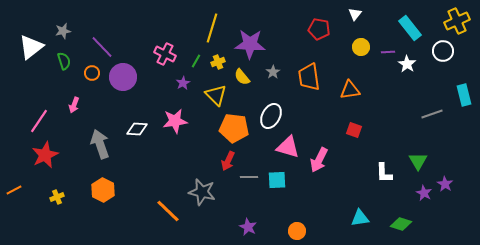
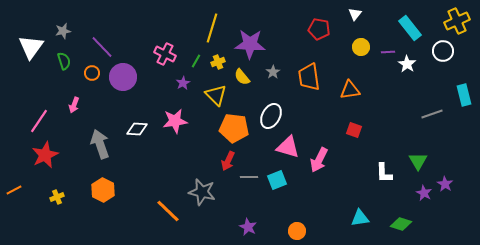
white triangle at (31, 47): rotated 16 degrees counterclockwise
cyan square at (277, 180): rotated 18 degrees counterclockwise
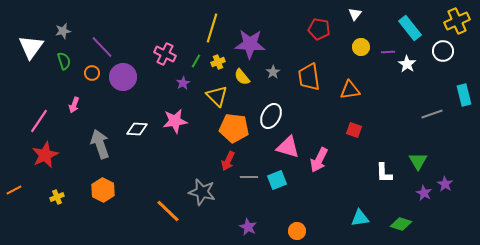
yellow triangle at (216, 95): moved 1 px right, 1 px down
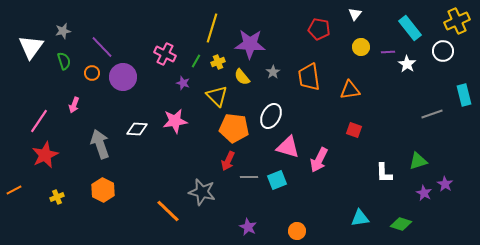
purple star at (183, 83): rotated 24 degrees counterclockwise
green triangle at (418, 161): rotated 42 degrees clockwise
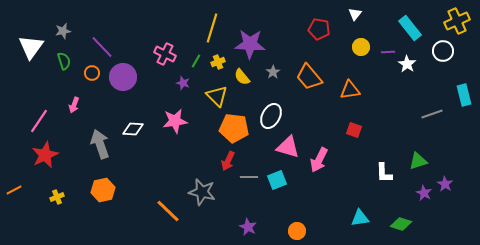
orange trapezoid at (309, 77): rotated 32 degrees counterclockwise
white diamond at (137, 129): moved 4 px left
orange hexagon at (103, 190): rotated 20 degrees clockwise
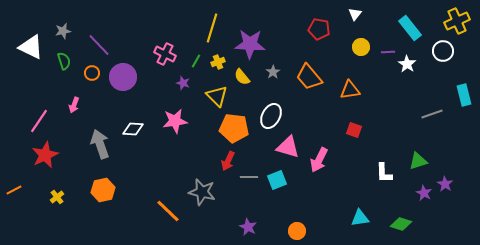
white triangle at (31, 47): rotated 40 degrees counterclockwise
purple line at (102, 47): moved 3 px left, 2 px up
yellow cross at (57, 197): rotated 16 degrees counterclockwise
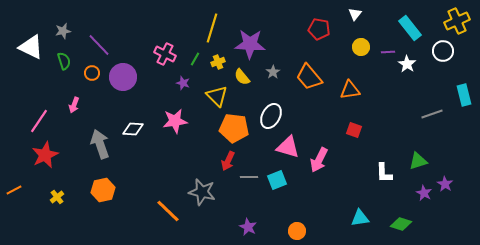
green line at (196, 61): moved 1 px left, 2 px up
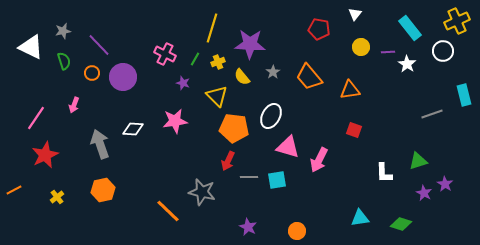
pink line at (39, 121): moved 3 px left, 3 px up
cyan square at (277, 180): rotated 12 degrees clockwise
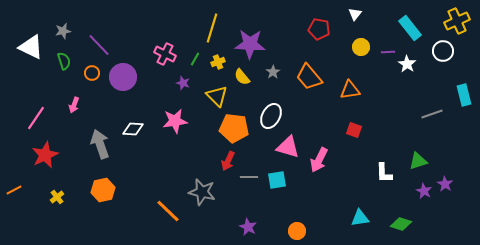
purple star at (424, 193): moved 2 px up
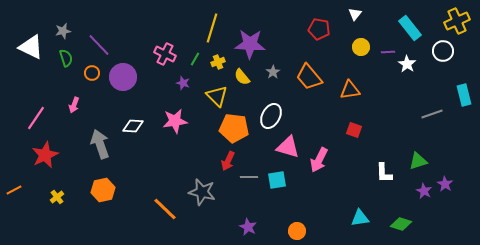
green semicircle at (64, 61): moved 2 px right, 3 px up
white diamond at (133, 129): moved 3 px up
orange line at (168, 211): moved 3 px left, 2 px up
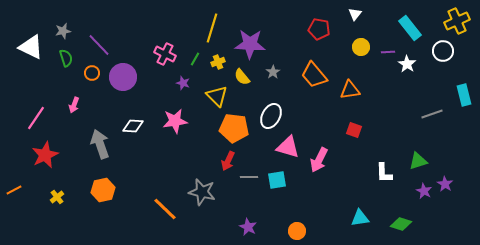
orange trapezoid at (309, 77): moved 5 px right, 2 px up
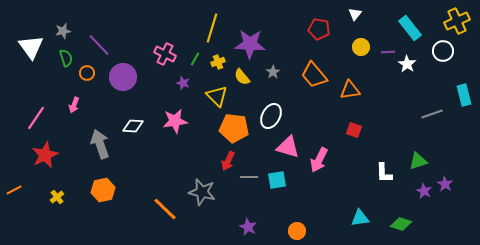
white triangle at (31, 47): rotated 28 degrees clockwise
orange circle at (92, 73): moved 5 px left
